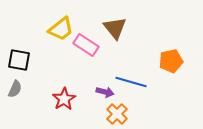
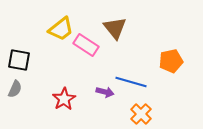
orange cross: moved 24 px right
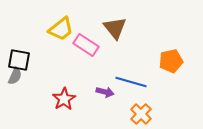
gray semicircle: moved 13 px up
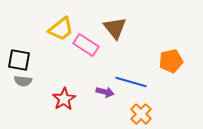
gray semicircle: moved 8 px right, 5 px down; rotated 72 degrees clockwise
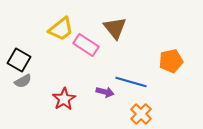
black square: rotated 20 degrees clockwise
gray semicircle: rotated 36 degrees counterclockwise
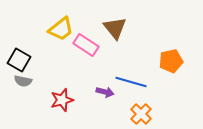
gray semicircle: rotated 42 degrees clockwise
red star: moved 2 px left, 1 px down; rotated 15 degrees clockwise
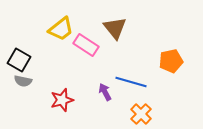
purple arrow: rotated 132 degrees counterclockwise
